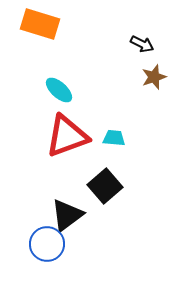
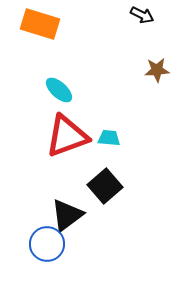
black arrow: moved 29 px up
brown star: moved 3 px right, 7 px up; rotated 15 degrees clockwise
cyan trapezoid: moved 5 px left
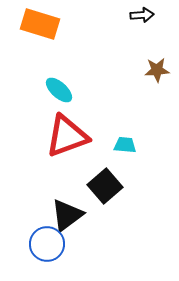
black arrow: rotated 30 degrees counterclockwise
cyan trapezoid: moved 16 px right, 7 px down
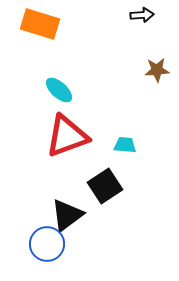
black square: rotated 8 degrees clockwise
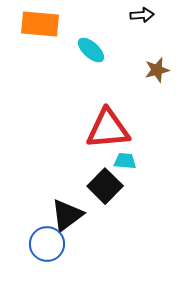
orange rectangle: rotated 12 degrees counterclockwise
brown star: rotated 10 degrees counterclockwise
cyan ellipse: moved 32 px right, 40 px up
red triangle: moved 41 px right, 7 px up; rotated 15 degrees clockwise
cyan trapezoid: moved 16 px down
black square: rotated 12 degrees counterclockwise
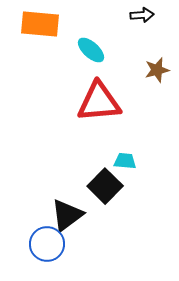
red triangle: moved 9 px left, 27 px up
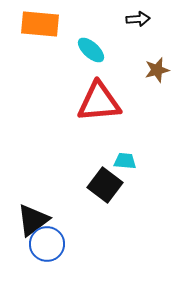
black arrow: moved 4 px left, 4 px down
black square: moved 1 px up; rotated 8 degrees counterclockwise
black triangle: moved 34 px left, 5 px down
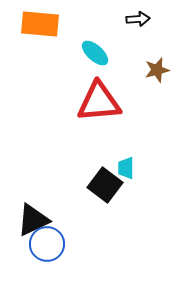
cyan ellipse: moved 4 px right, 3 px down
cyan trapezoid: moved 1 px right, 7 px down; rotated 95 degrees counterclockwise
black triangle: rotated 12 degrees clockwise
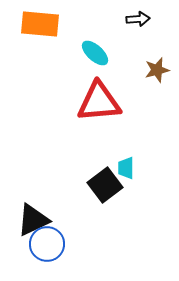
black square: rotated 16 degrees clockwise
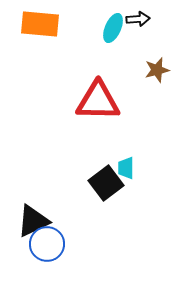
cyan ellipse: moved 18 px right, 25 px up; rotated 72 degrees clockwise
red triangle: moved 1 px left, 1 px up; rotated 6 degrees clockwise
black square: moved 1 px right, 2 px up
black triangle: moved 1 px down
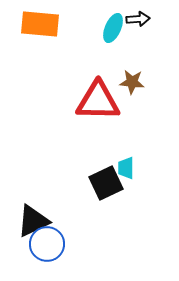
brown star: moved 25 px left, 12 px down; rotated 20 degrees clockwise
black square: rotated 12 degrees clockwise
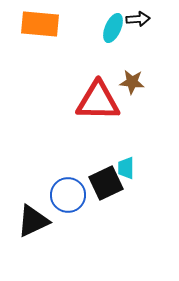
blue circle: moved 21 px right, 49 px up
